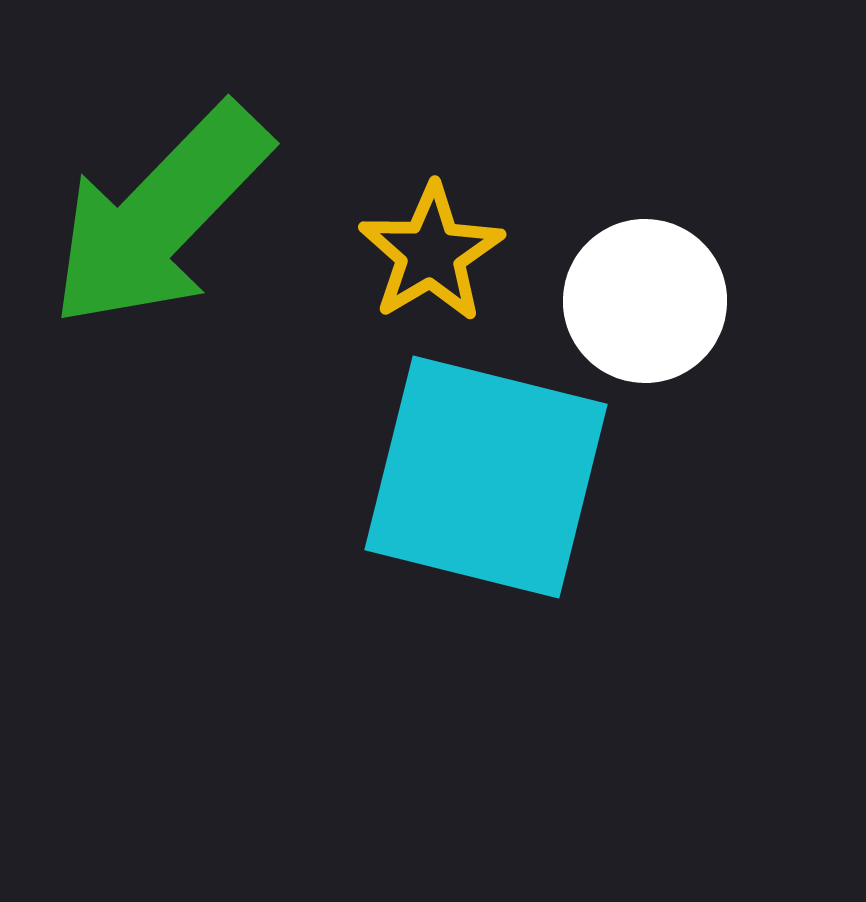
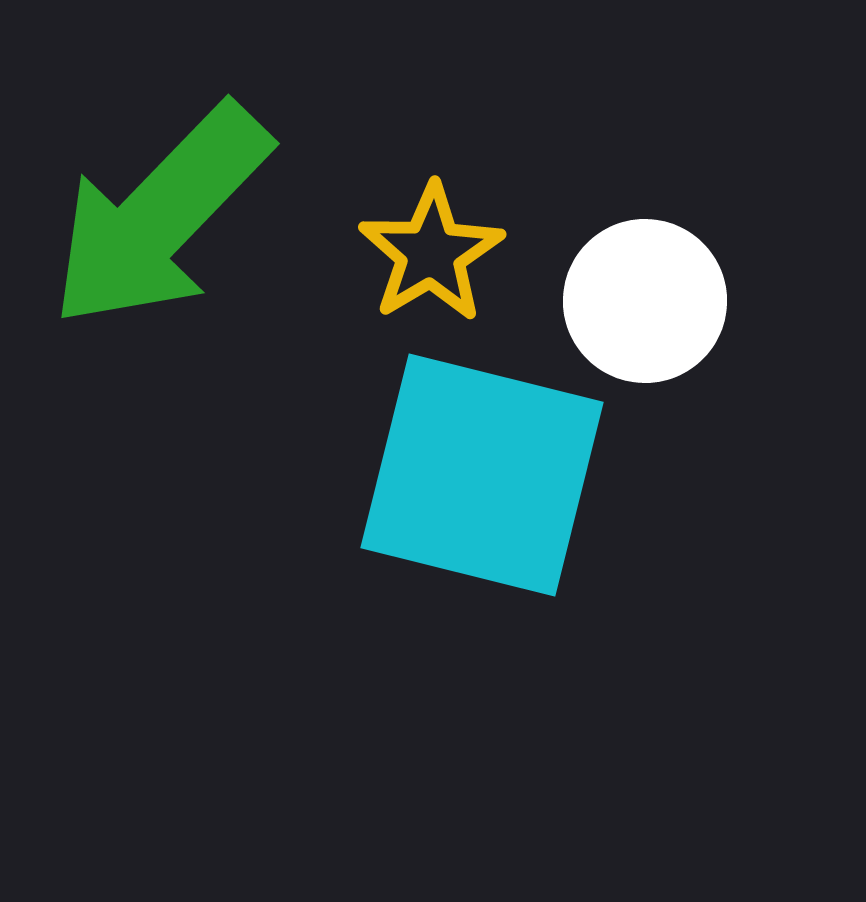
cyan square: moved 4 px left, 2 px up
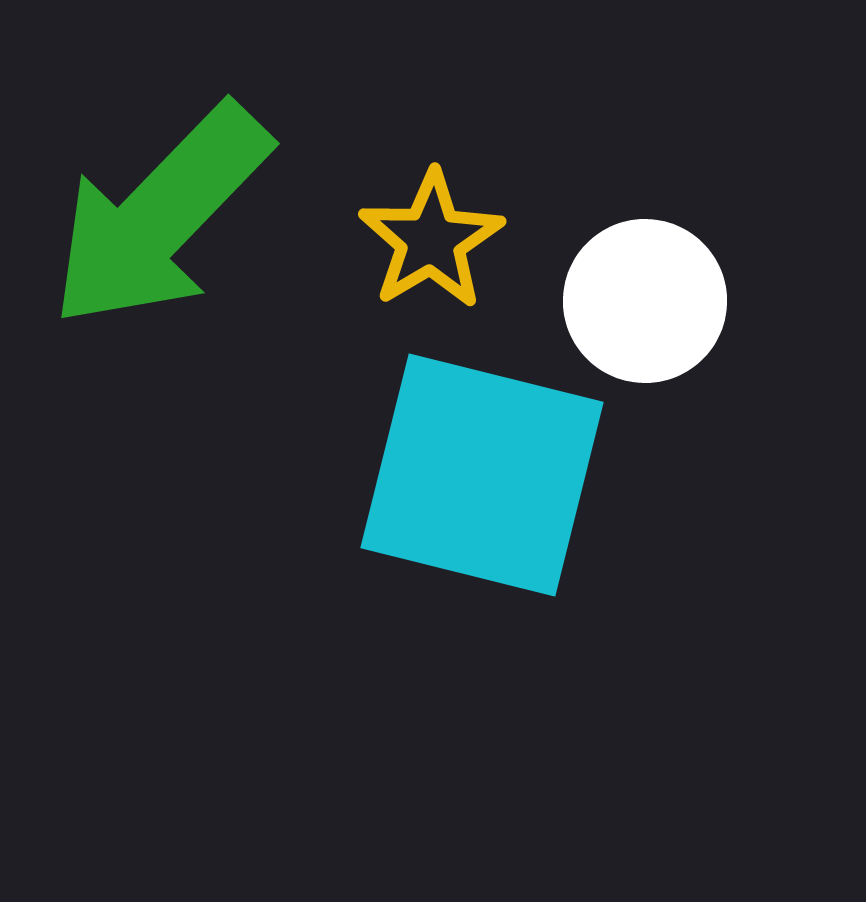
yellow star: moved 13 px up
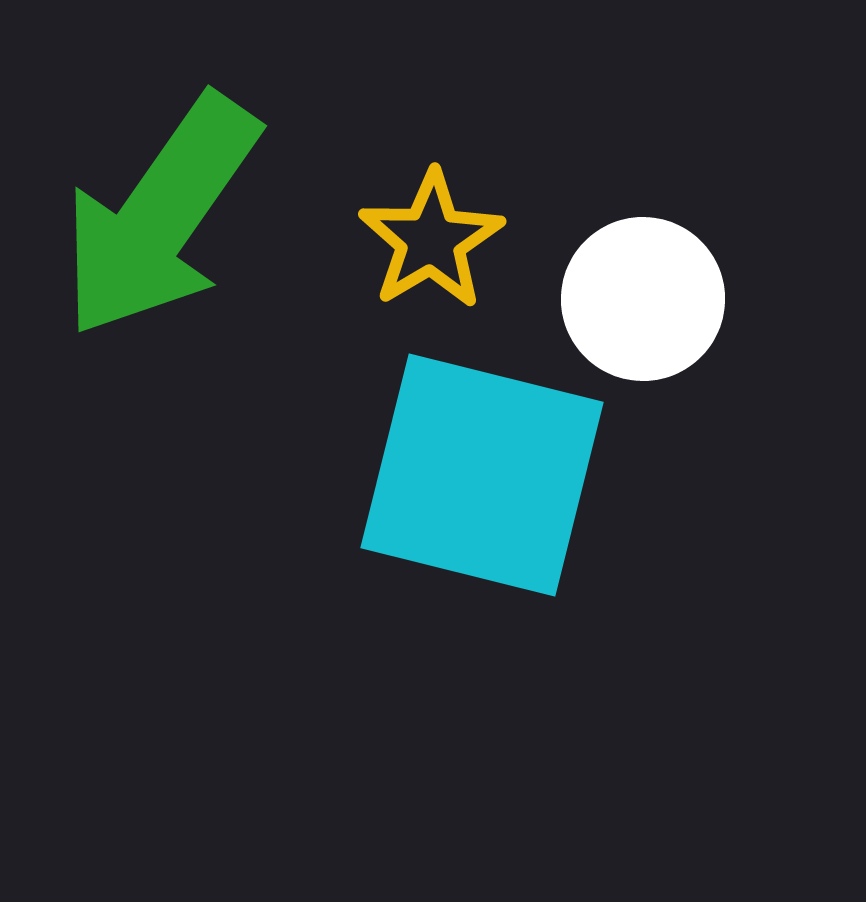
green arrow: rotated 9 degrees counterclockwise
white circle: moved 2 px left, 2 px up
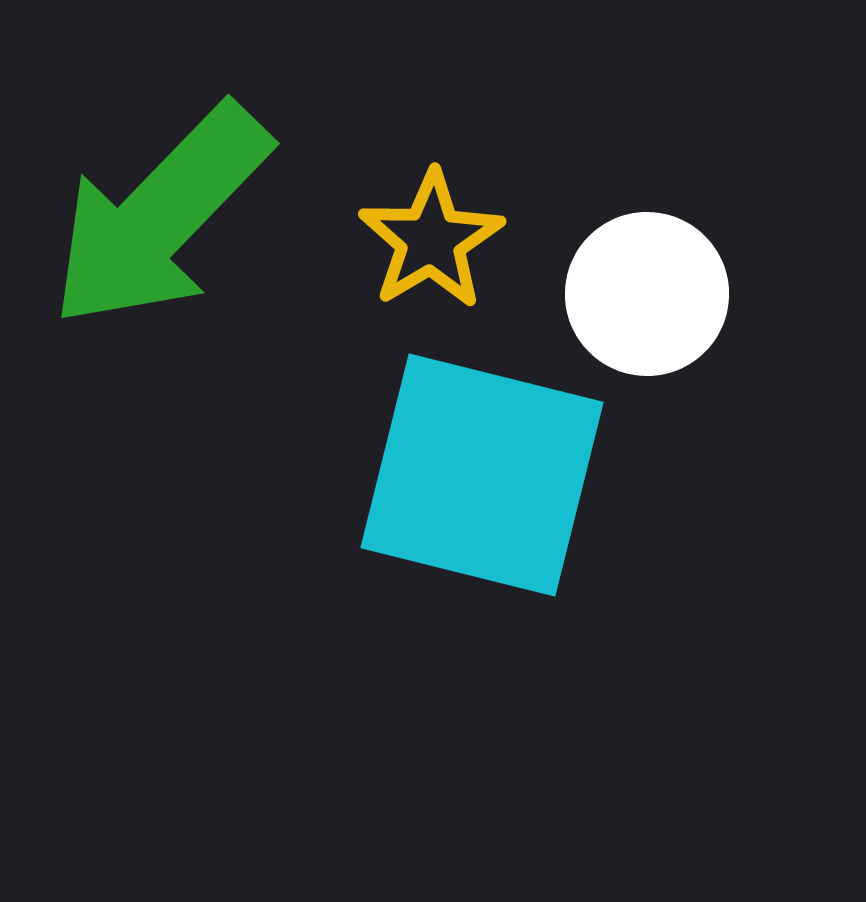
green arrow: rotated 9 degrees clockwise
white circle: moved 4 px right, 5 px up
